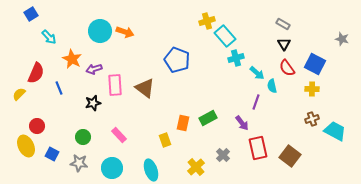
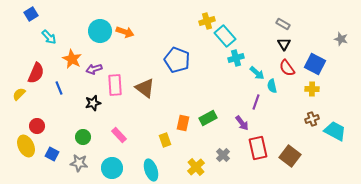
gray star at (342, 39): moved 1 px left
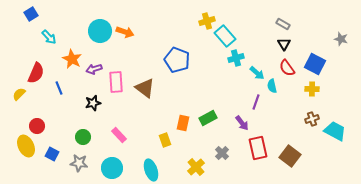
pink rectangle at (115, 85): moved 1 px right, 3 px up
gray cross at (223, 155): moved 1 px left, 2 px up
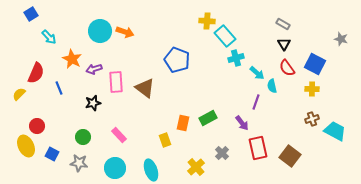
yellow cross at (207, 21): rotated 21 degrees clockwise
cyan circle at (112, 168): moved 3 px right
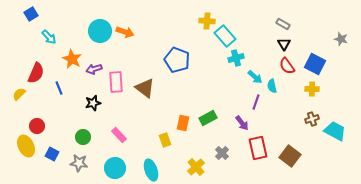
red semicircle at (287, 68): moved 2 px up
cyan arrow at (257, 73): moved 2 px left, 4 px down
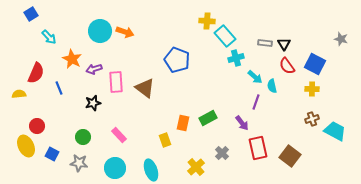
gray rectangle at (283, 24): moved 18 px left, 19 px down; rotated 24 degrees counterclockwise
yellow semicircle at (19, 94): rotated 40 degrees clockwise
